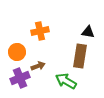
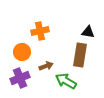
orange circle: moved 5 px right
brown rectangle: moved 1 px up
brown arrow: moved 8 px right
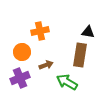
brown arrow: moved 1 px up
green arrow: moved 1 px right, 1 px down
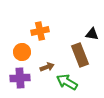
black triangle: moved 4 px right, 2 px down
brown rectangle: rotated 30 degrees counterclockwise
brown arrow: moved 1 px right, 2 px down
purple cross: rotated 18 degrees clockwise
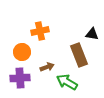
brown rectangle: moved 1 px left
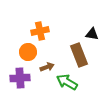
orange circle: moved 6 px right
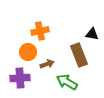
brown arrow: moved 3 px up
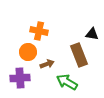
orange cross: moved 1 px left; rotated 24 degrees clockwise
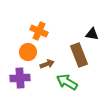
orange cross: rotated 12 degrees clockwise
